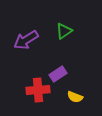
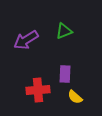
green triangle: rotated 12 degrees clockwise
purple rectangle: moved 7 px right; rotated 54 degrees counterclockwise
yellow semicircle: rotated 21 degrees clockwise
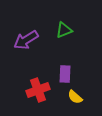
green triangle: moved 1 px up
red cross: rotated 15 degrees counterclockwise
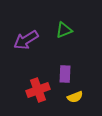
yellow semicircle: rotated 63 degrees counterclockwise
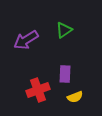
green triangle: rotated 12 degrees counterclockwise
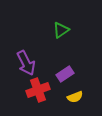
green triangle: moved 3 px left
purple arrow: moved 23 px down; rotated 85 degrees counterclockwise
purple rectangle: rotated 54 degrees clockwise
